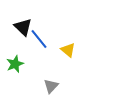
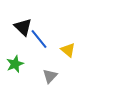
gray triangle: moved 1 px left, 10 px up
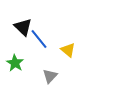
green star: moved 1 px up; rotated 18 degrees counterclockwise
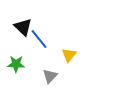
yellow triangle: moved 1 px right, 5 px down; rotated 28 degrees clockwise
green star: moved 1 px right, 1 px down; rotated 30 degrees counterclockwise
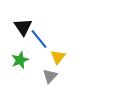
black triangle: rotated 12 degrees clockwise
yellow triangle: moved 11 px left, 2 px down
green star: moved 4 px right, 4 px up; rotated 24 degrees counterclockwise
